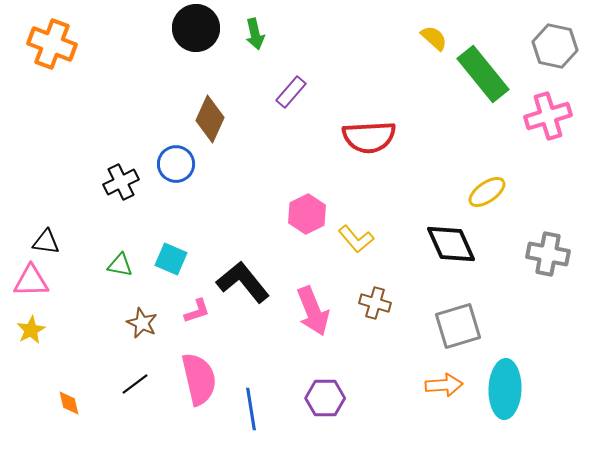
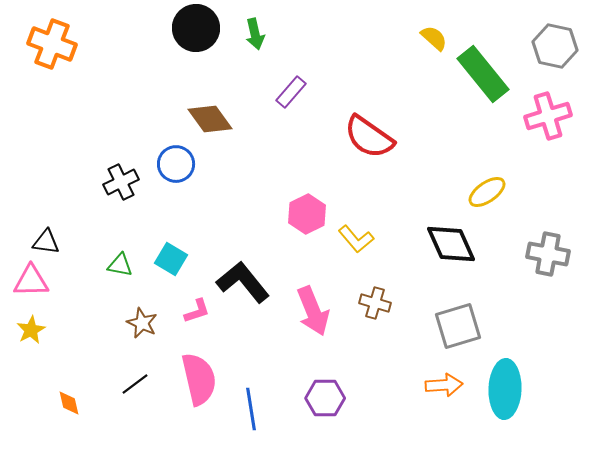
brown diamond: rotated 60 degrees counterclockwise
red semicircle: rotated 38 degrees clockwise
cyan square: rotated 8 degrees clockwise
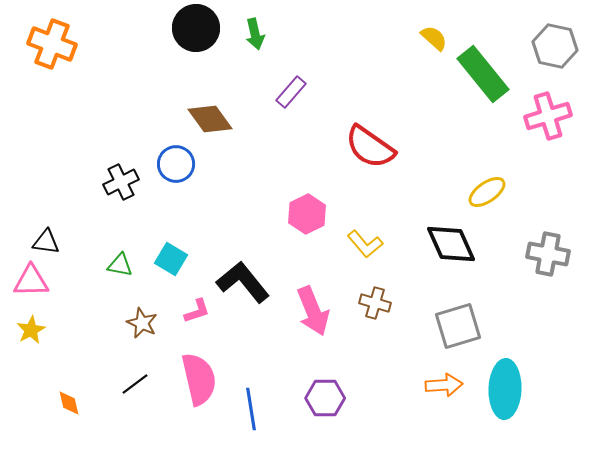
red semicircle: moved 1 px right, 10 px down
yellow L-shape: moved 9 px right, 5 px down
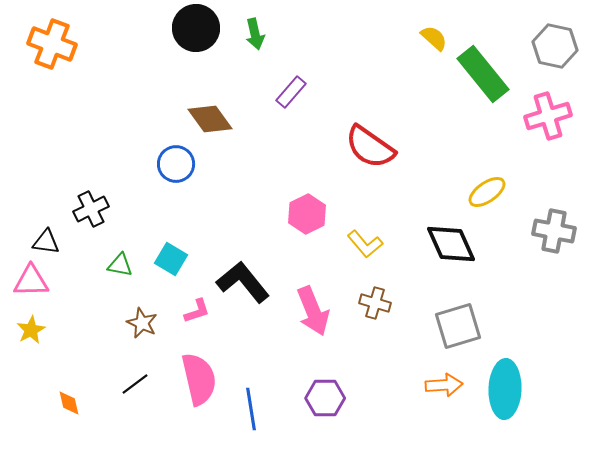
black cross: moved 30 px left, 27 px down
gray cross: moved 6 px right, 23 px up
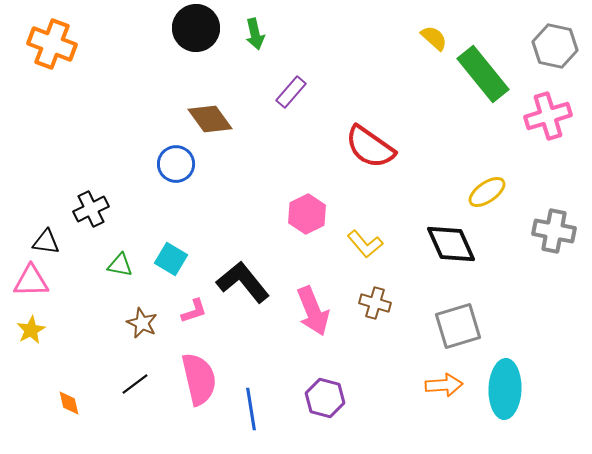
pink L-shape: moved 3 px left
purple hexagon: rotated 15 degrees clockwise
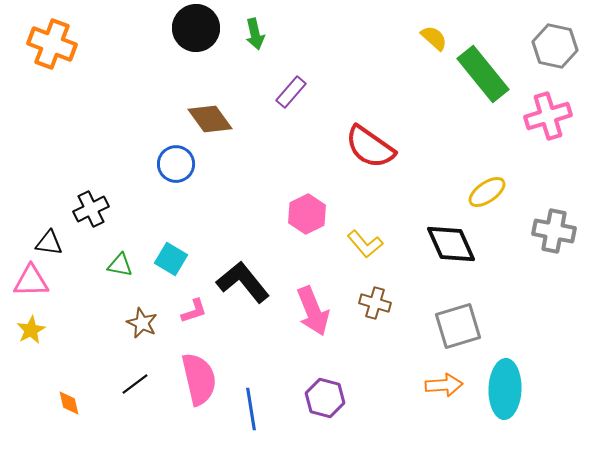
black triangle: moved 3 px right, 1 px down
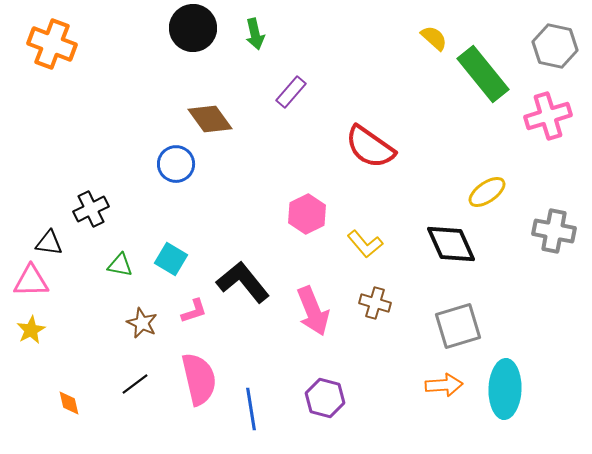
black circle: moved 3 px left
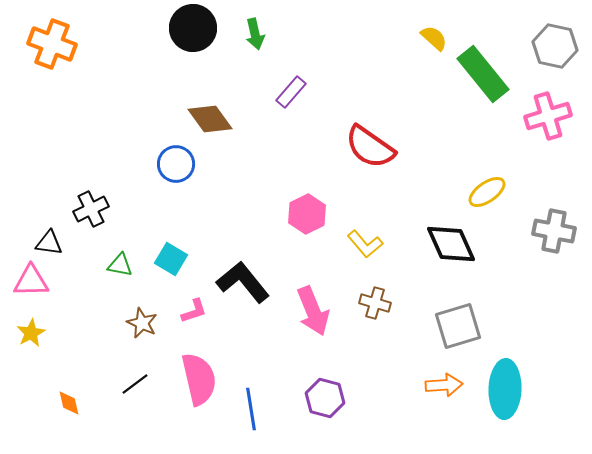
yellow star: moved 3 px down
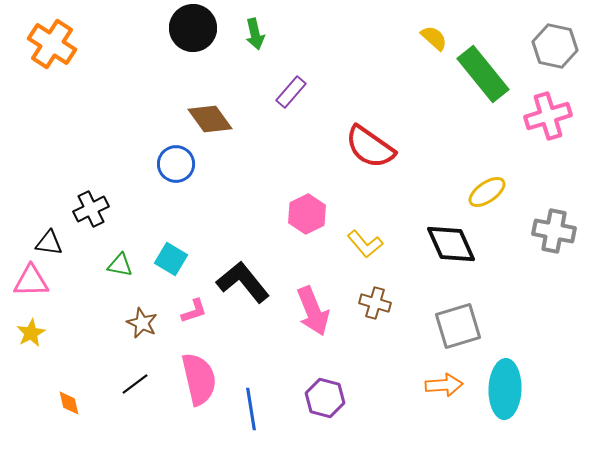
orange cross: rotated 12 degrees clockwise
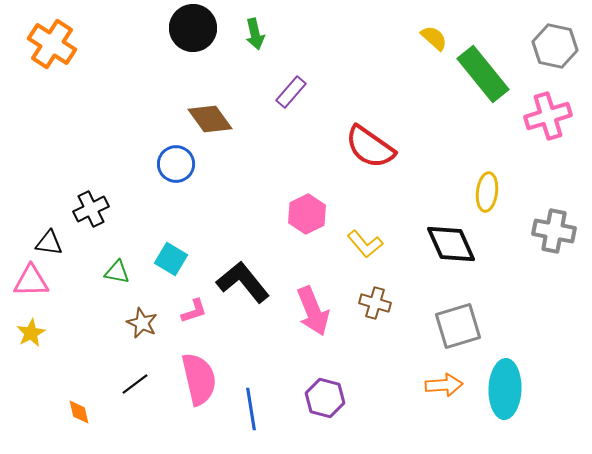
yellow ellipse: rotated 48 degrees counterclockwise
green triangle: moved 3 px left, 7 px down
orange diamond: moved 10 px right, 9 px down
